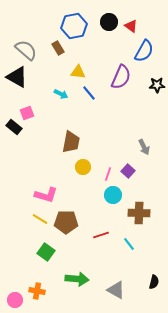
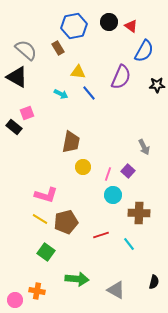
brown pentagon: rotated 15 degrees counterclockwise
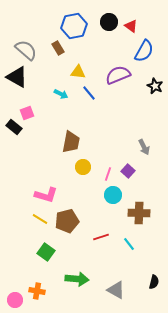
purple semicircle: moved 3 px left, 2 px up; rotated 135 degrees counterclockwise
black star: moved 2 px left, 1 px down; rotated 28 degrees clockwise
brown pentagon: moved 1 px right, 1 px up
red line: moved 2 px down
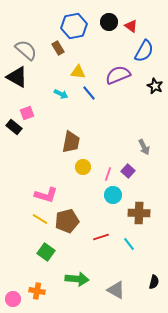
pink circle: moved 2 px left, 1 px up
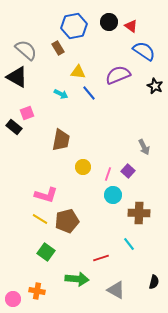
blue semicircle: rotated 85 degrees counterclockwise
brown trapezoid: moved 10 px left, 2 px up
red line: moved 21 px down
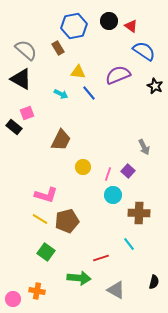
black circle: moved 1 px up
black triangle: moved 4 px right, 2 px down
brown trapezoid: rotated 15 degrees clockwise
green arrow: moved 2 px right, 1 px up
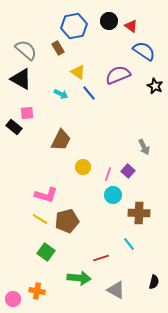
yellow triangle: rotated 28 degrees clockwise
pink square: rotated 16 degrees clockwise
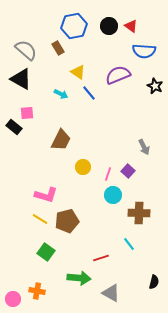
black circle: moved 5 px down
blue semicircle: rotated 150 degrees clockwise
gray triangle: moved 5 px left, 3 px down
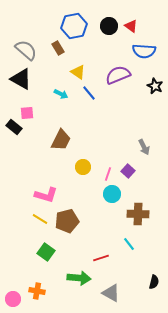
cyan circle: moved 1 px left, 1 px up
brown cross: moved 1 px left, 1 px down
